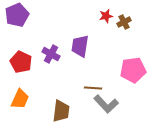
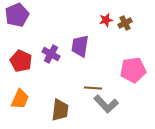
red star: moved 4 px down
brown cross: moved 1 px right, 1 px down
red pentagon: moved 1 px up
brown trapezoid: moved 1 px left, 1 px up
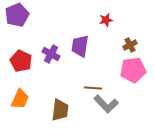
brown cross: moved 5 px right, 22 px down
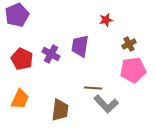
brown cross: moved 1 px left, 1 px up
red pentagon: moved 1 px right, 2 px up
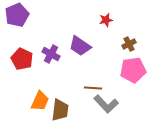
purple trapezoid: rotated 65 degrees counterclockwise
orange trapezoid: moved 20 px right, 2 px down
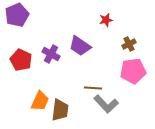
red pentagon: moved 1 px left, 1 px down
pink pentagon: moved 1 px down
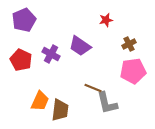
purple pentagon: moved 7 px right, 5 px down
brown line: rotated 18 degrees clockwise
gray L-shape: moved 1 px right, 1 px up; rotated 30 degrees clockwise
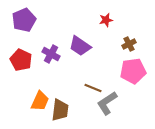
gray L-shape: rotated 70 degrees clockwise
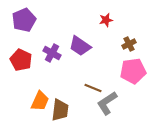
purple cross: moved 1 px right, 1 px up
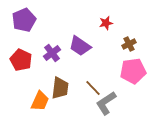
red star: moved 3 px down
purple cross: rotated 24 degrees clockwise
brown line: rotated 24 degrees clockwise
gray L-shape: moved 1 px left
brown trapezoid: moved 22 px up
